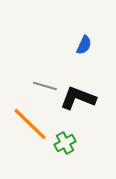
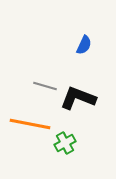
orange line: rotated 33 degrees counterclockwise
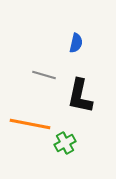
blue semicircle: moved 8 px left, 2 px up; rotated 12 degrees counterclockwise
gray line: moved 1 px left, 11 px up
black L-shape: moved 2 px right, 2 px up; rotated 99 degrees counterclockwise
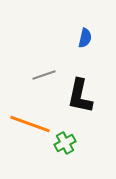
blue semicircle: moved 9 px right, 5 px up
gray line: rotated 35 degrees counterclockwise
orange line: rotated 9 degrees clockwise
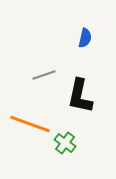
green cross: rotated 25 degrees counterclockwise
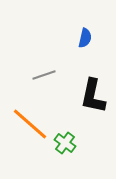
black L-shape: moved 13 px right
orange line: rotated 21 degrees clockwise
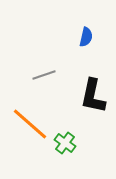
blue semicircle: moved 1 px right, 1 px up
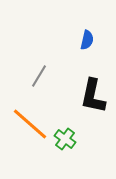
blue semicircle: moved 1 px right, 3 px down
gray line: moved 5 px left, 1 px down; rotated 40 degrees counterclockwise
green cross: moved 4 px up
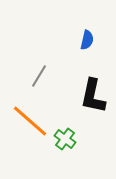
orange line: moved 3 px up
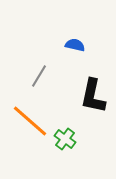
blue semicircle: moved 12 px left, 5 px down; rotated 90 degrees counterclockwise
